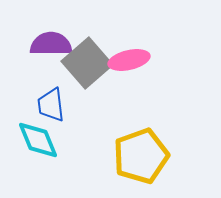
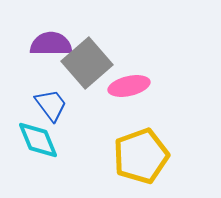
pink ellipse: moved 26 px down
blue trapezoid: rotated 150 degrees clockwise
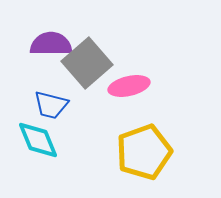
blue trapezoid: rotated 141 degrees clockwise
yellow pentagon: moved 3 px right, 4 px up
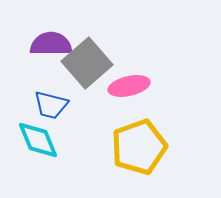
yellow pentagon: moved 5 px left, 5 px up
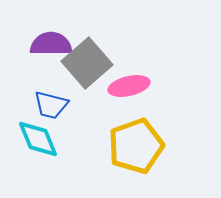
cyan diamond: moved 1 px up
yellow pentagon: moved 3 px left, 1 px up
